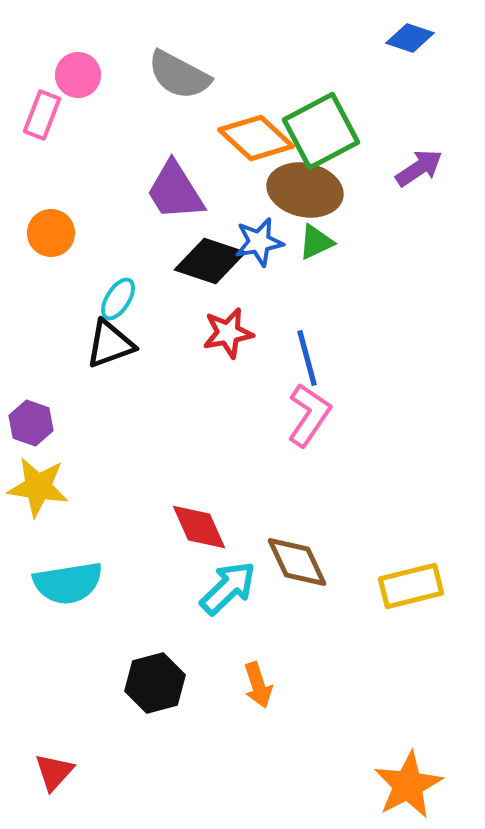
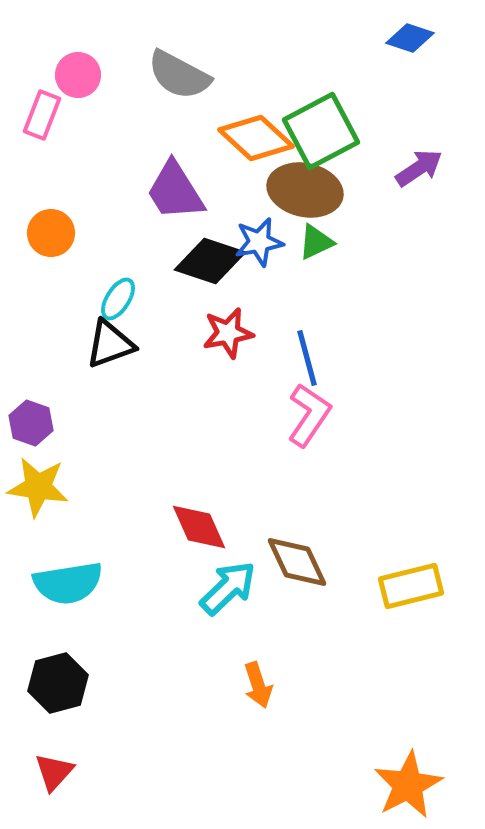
black hexagon: moved 97 px left
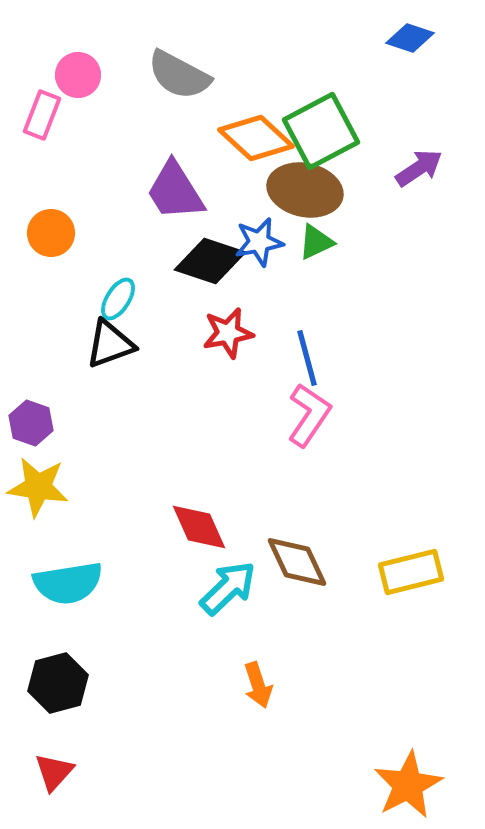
yellow rectangle: moved 14 px up
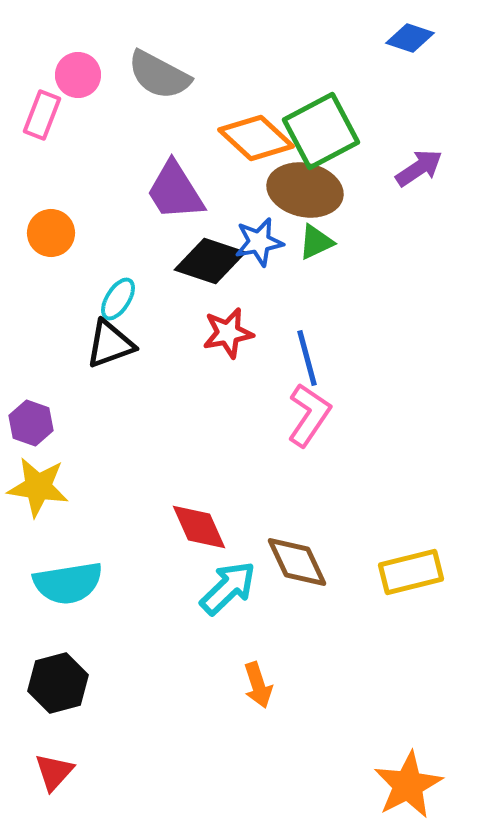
gray semicircle: moved 20 px left
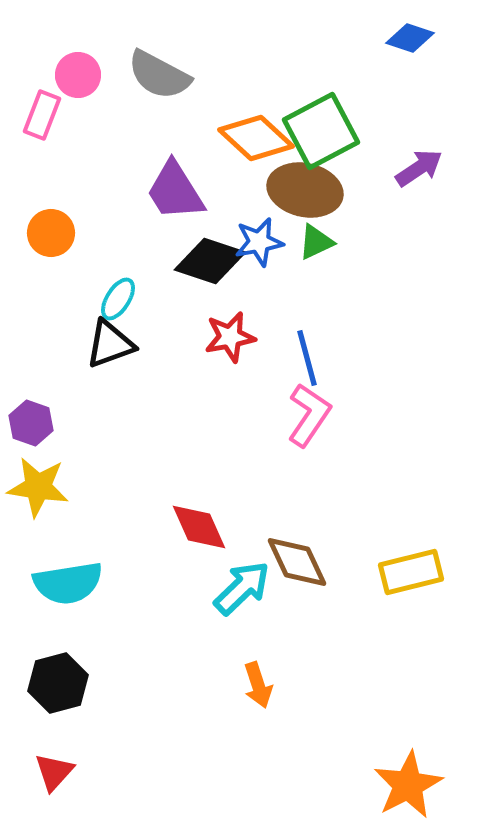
red star: moved 2 px right, 4 px down
cyan arrow: moved 14 px right
